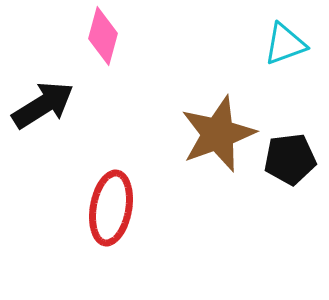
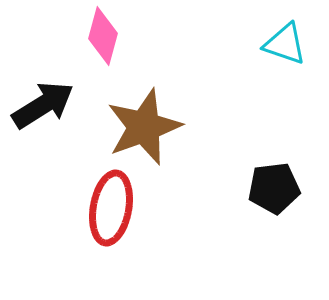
cyan triangle: rotated 39 degrees clockwise
brown star: moved 74 px left, 7 px up
black pentagon: moved 16 px left, 29 px down
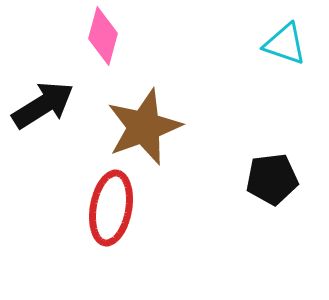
black pentagon: moved 2 px left, 9 px up
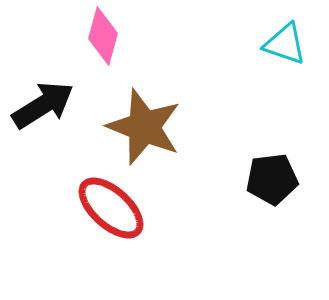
brown star: rotated 30 degrees counterclockwise
red ellipse: rotated 58 degrees counterclockwise
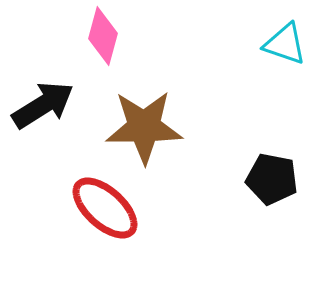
brown star: rotated 22 degrees counterclockwise
black pentagon: rotated 18 degrees clockwise
red ellipse: moved 6 px left
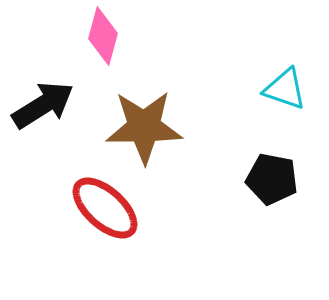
cyan triangle: moved 45 px down
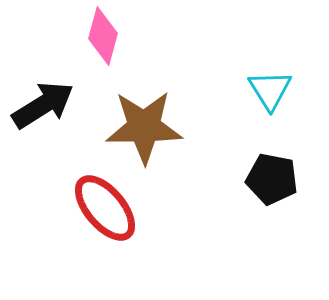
cyan triangle: moved 15 px left, 1 px down; rotated 39 degrees clockwise
red ellipse: rotated 8 degrees clockwise
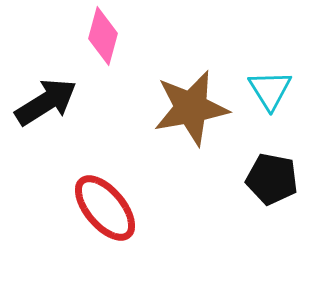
black arrow: moved 3 px right, 3 px up
brown star: moved 47 px right, 19 px up; rotated 10 degrees counterclockwise
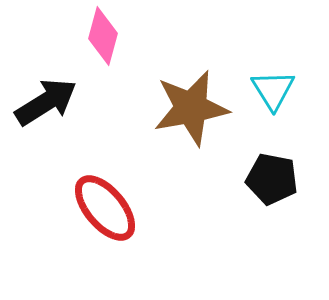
cyan triangle: moved 3 px right
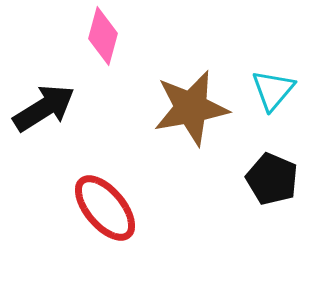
cyan triangle: rotated 12 degrees clockwise
black arrow: moved 2 px left, 6 px down
black pentagon: rotated 12 degrees clockwise
